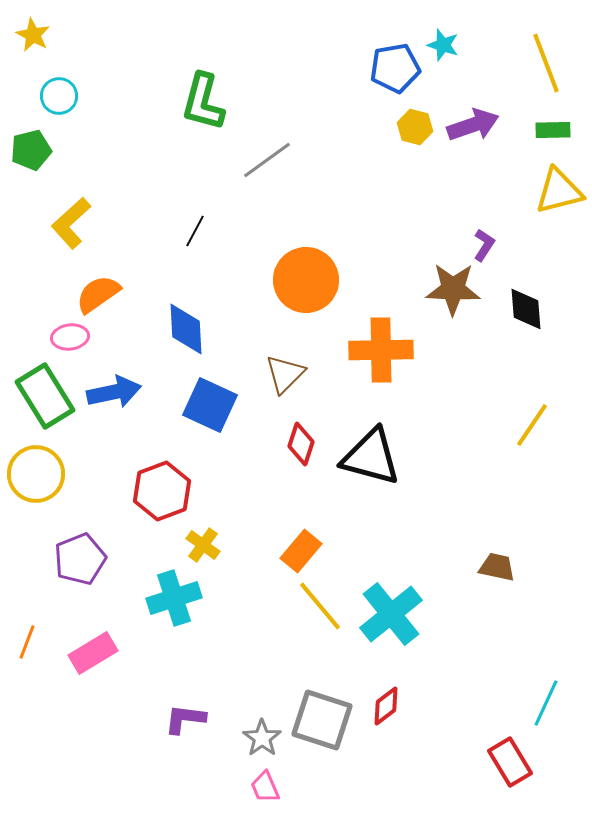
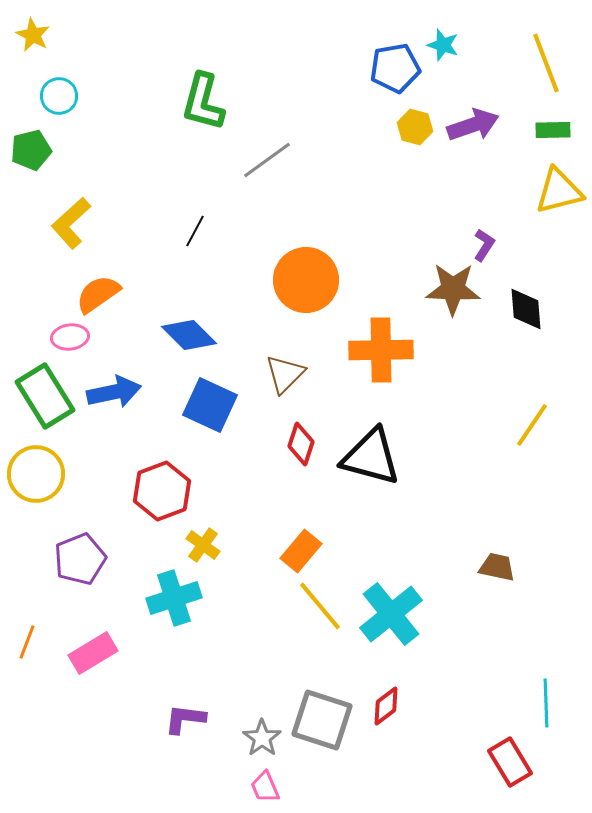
blue diamond at (186, 329): moved 3 px right, 6 px down; rotated 42 degrees counterclockwise
cyan line at (546, 703): rotated 27 degrees counterclockwise
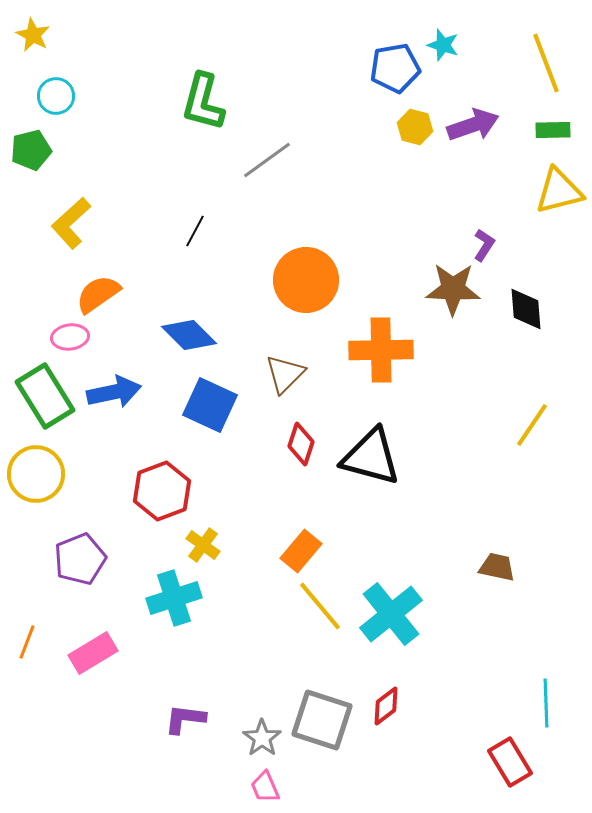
cyan circle at (59, 96): moved 3 px left
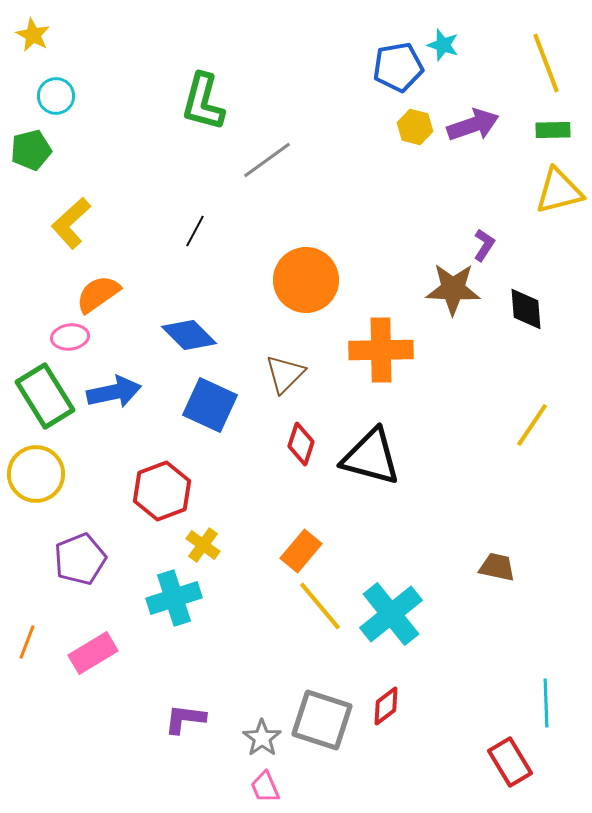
blue pentagon at (395, 68): moved 3 px right, 1 px up
